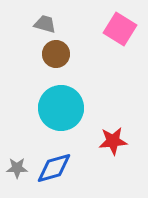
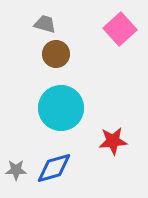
pink square: rotated 16 degrees clockwise
gray star: moved 1 px left, 2 px down
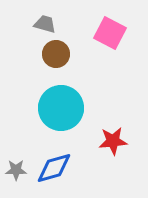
pink square: moved 10 px left, 4 px down; rotated 20 degrees counterclockwise
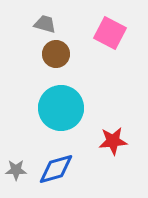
blue diamond: moved 2 px right, 1 px down
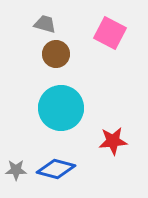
blue diamond: rotated 30 degrees clockwise
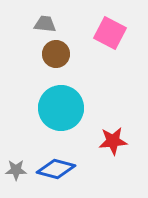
gray trapezoid: rotated 10 degrees counterclockwise
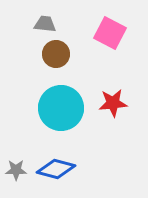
red star: moved 38 px up
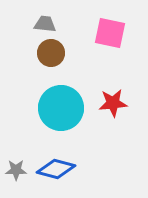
pink square: rotated 16 degrees counterclockwise
brown circle: moved 5 px left, 1 px up
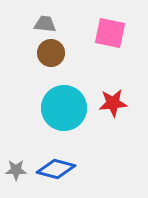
cyan circle: moved 3 px right
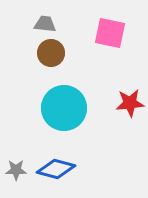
red star: moved 17 px right
